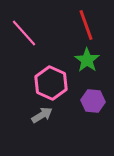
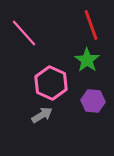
red line: moved 5 px right
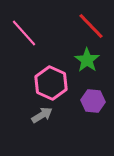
red line: moved 1 px down; rotated 24 degrees counterclockwise
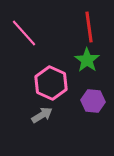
red line: moved 2 px left, 1 px down; rotated 36 degrees clockwise
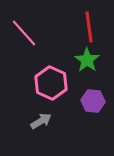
gray arrow: moved 1 px left, 6 px down
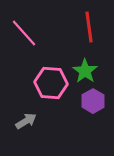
green star: moved 2 px left, 11 px down
pink hexagon: rotated 20 degrees counterclockwise
purple hexagon: rotated 25 degrees clockwise
gray arrow: moved 15 px left
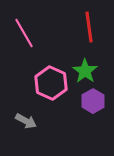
pink line: rotated 12 degrees clockwise
pink hexagon: rotated 20 degrees clockwise
gray arrow: rotated 60 degrees clockwise
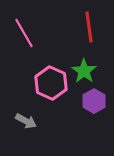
green star: moved 1 px left
purple hexagon: moved 1 px right
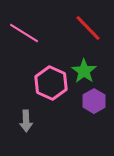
red line: moved 1 px left, 1 px down; rotated 36 degrees counterclockwise
pink line: rotated 28 degrees counterclockwise
gray arrow: rotated 60 degrees clockwise
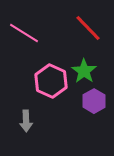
pink hexagon: moved 2 px up
